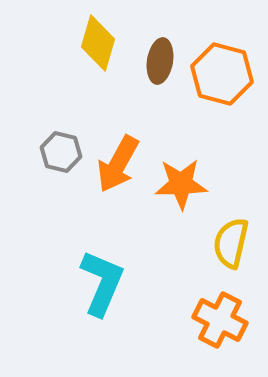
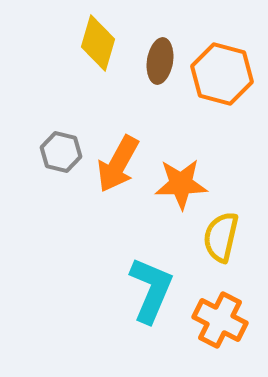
yellow semicircle: moved 10 px left, 6 px up
cyan L-shape: moved 49 px right, 7 px down
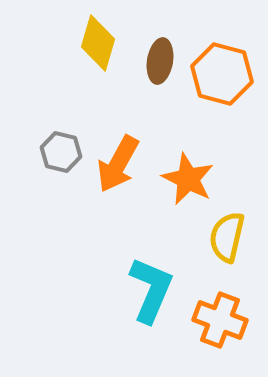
orange star: moved 7 px right, 5 px up; rotated 28 degrees clockwise
yellow semicircle: moved 6 px right
orange cross: rotated 6 degrees counterclockwise
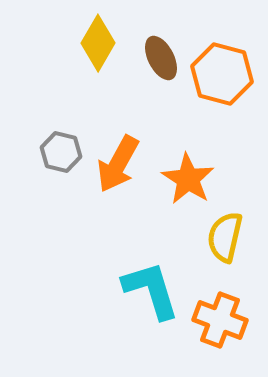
yellow diamond: rotated 14 degrees clockwise
brown ellipse: moved 1 px right, 3 px up; rotated 36 degrees counterclockwise
orange star: rotated 6 degrees clockwise
yellow semicircle: moved 2 px left
cyan L-shape: rotated 40 degrees counterclockwise
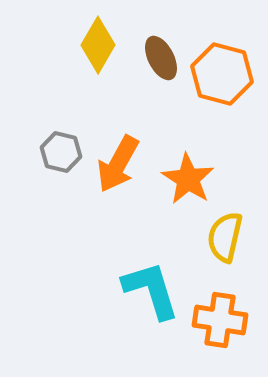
yellow diamond: moved 2 px down
orange cross: rotated 12 degrees counterclockwise
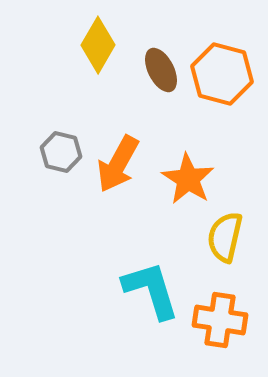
brown ellipse: moved 12 px down
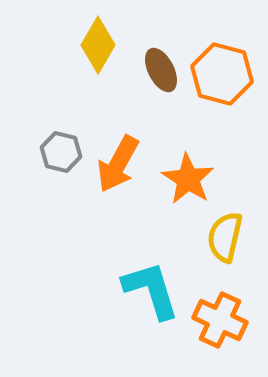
orange cross: rotated 16 degrees clockwise
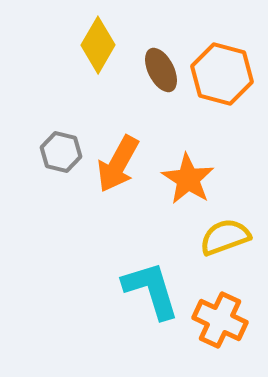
yellow semicircle: rotated 57 degrees clockwise
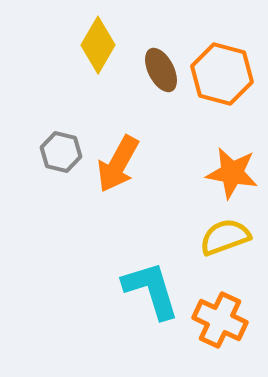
orange star: moved 44 px right, 6 px up; rotated 22 degrees counterclockwise
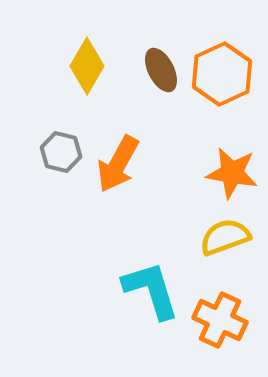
yellow diamond: moved 11 px left, 21 px down
orange hexagon: rotated 20 degrees clockwise
